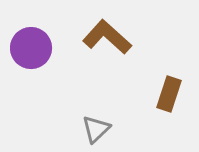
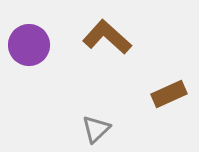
purple circle: moved 2 px left, 3 px up
brown rectangle: rotated 48 degrees clockwise
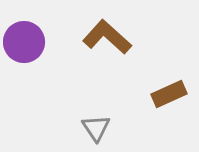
purple circle: moved 5 px left, 3 px up
gray triangle: moved 1 px up; rotated 20 degrees counterclockwise
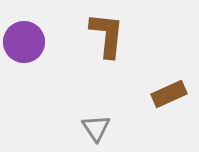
brown L-shape: moved 2 px up; rotated 54 degrees clockwise
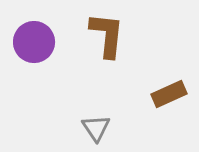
purple circle: moved 10 px right
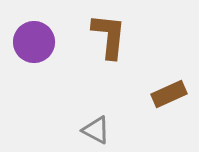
brown L-shape: moved 2 px right, 1 px down
gray triangle: moved 2 px down; rotated 28 degrees counterclockwise
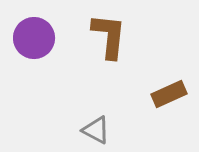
purple circle: moved 4 px up
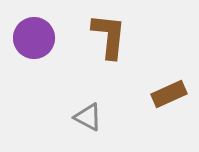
gray triangle: moved 8 px left, 13 px up
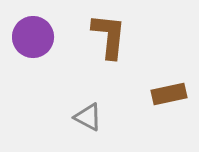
purple circle: moved 1 px left, 1 px up
brown rectangle: rotated 12 degrees clockwise
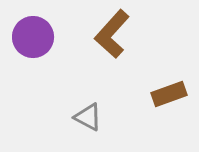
brown L-shape: moved 3 px right, 2 px up; rotated 144 degrees counterclockwise
brown rectangle: rotated 8 degrees counterclockwise
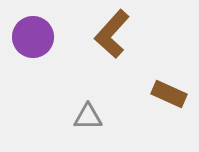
brown rectangle: rotated 44 degrees clockwise
gray triangle: rotated 28 degrees counterclockwise
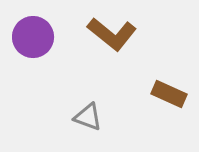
brown L-shape: rotated 93 degrees counterclockwise
gray triangle: rotated 20 degrees clockwise
